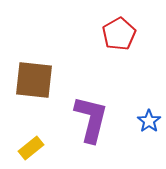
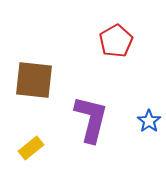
red pentagon: moved 3 px left, 7 px down
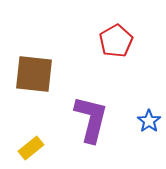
brown square: moved 6 px up
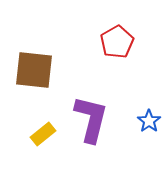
red pentagon: moved 1 px right, 1 px down
brown square: moved 4 px up
yellow rectangle: moved 12 px right, 14 px up
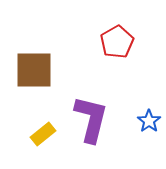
brown square: rotated 6 degrees counterclockwise
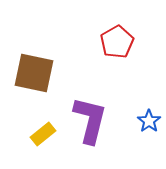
brown square: moved 3 px down; rotated 12 degrees clockwise
purple L-shape: moved 1 px left, 1 px down
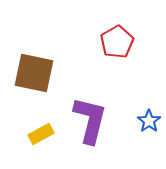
yellow rectangle: moved 2 px left; rotated 10 degrees clockwise
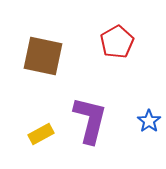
brown square: moved 9 px right, 17 px up
